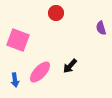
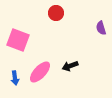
black arrow: rotated 28 degrees clockwise
blue arrow: moved 2 px up
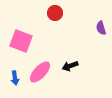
red circle: moved 1 px left
pink square: moved 3 px right, 1 px down
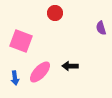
black arrow: rotated 21 degrees clockwise
